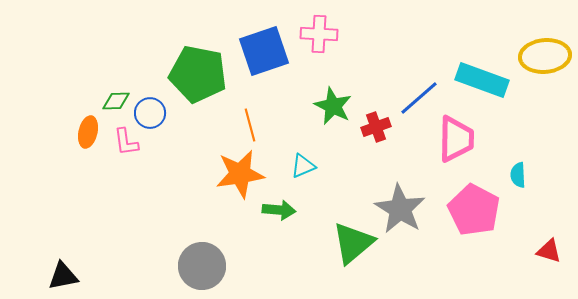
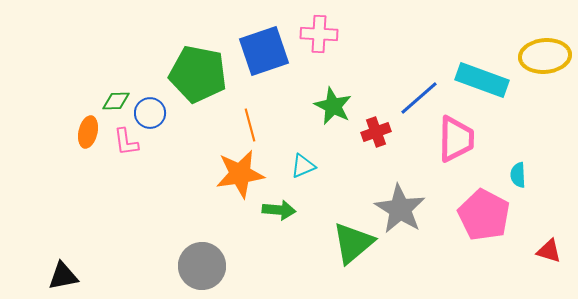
red cross: moved 5 px down
pink pentagon: moved 10 px right, 5 px down
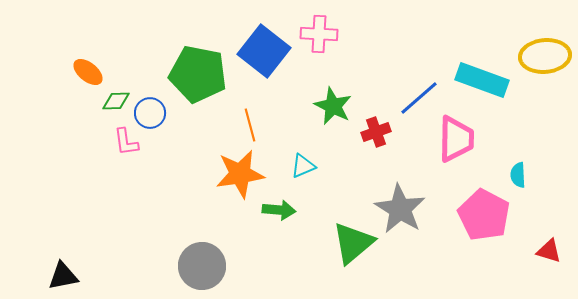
blue square: rotated 33 degrees counterclockwise
orange ellipse: moved 60 px up; rotated 64 degrees counterclockwise
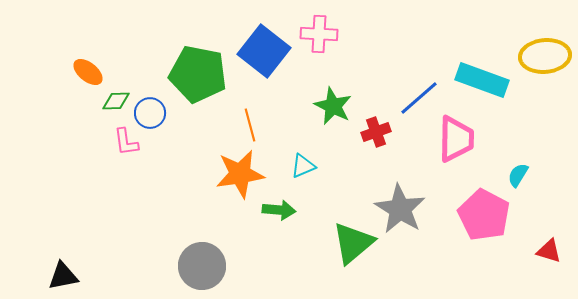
cyan semicircle: rotated 35 degrees clockwise
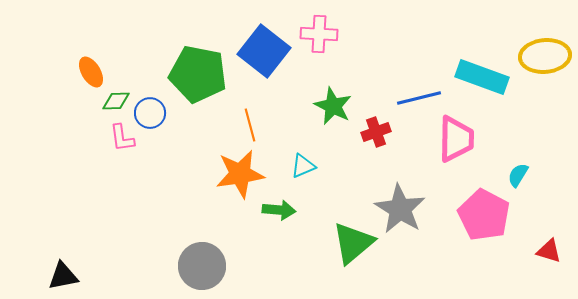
orange ellipse: moved 3 px right; rotated 20 degrees clockwise
cyan rectangle: moved 3 px up
blue line: rotated 27 degrees clockwise
pink L-shape: moved 4 px left, 4 px up
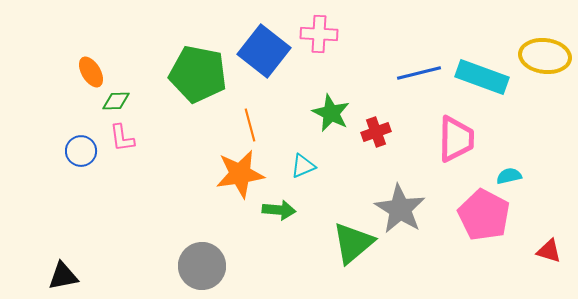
yellow ellipse: rotated 12 degrees clockwise
blue line: moved 25 px up
green star: moved 2 px left, 7 px down
blue circle: moved 69 px left, 38 px down
cyan semicircle: moved 9 px left, 1 px down; rotated 45 degrees clockwise
